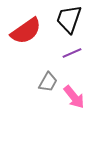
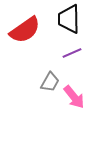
black trapezoid: rotated 20 degrees counterclockwise
red semicircle: moved 1 px left, 1 px up
gray trapezoid: moved 2 px right
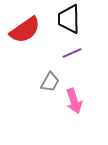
pink arrow: moved 4 px down; rotated 20 degrees clockwise
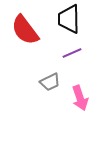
red semicircle: rotated 88 degrees clockwise
gray trapezoid: rotated 35 degrees clockwise
pink arrow: moved 6 px right, 3 px up
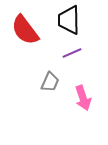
black trapezoid: moved 1 px down
gray trapezoid: rotated 40 degrees counterclockwise
pink arrow: moved 3 px right
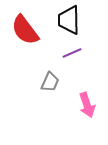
pink arrow: moved 4 px right, 7 px down
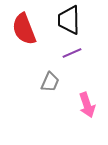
red semicircle: moved 1 px left, 1 px up; rotated 16 degrees clockwise
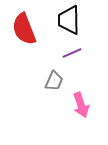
gray trapezoid: moved 4 px right, 1 px up
pink arrow: moved 6 px left
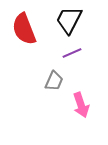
black trapezoid: rotated 28 degrees clockwise
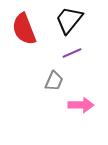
black trapezoid: rotated 12 degrees clockwise
pink arrow: rotated 70 degrees counterclockwise
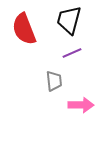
black trapezoid: rotated 24 degrees counterclockwise
gray trapezoid: rotated 30 degrees counterclockwise
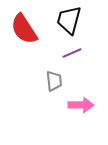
red semicircle: rotated 12 degrees counterclockwise
